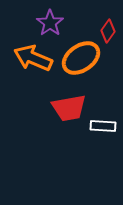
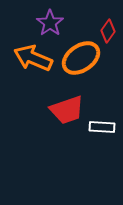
red trapezoid: moved 2 px left, 2 px down; rotated 9 degrees counterclockwise
white rectangle: moved 1 px left, 1 px down
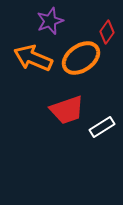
purple star: moved 2 px up; rotated 16 degrees clockwise
red diamond: moved 1 px left, 1 px down
white rectangle: rotated 35 degrees counterclockwise
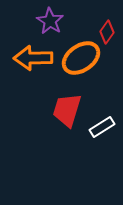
purple star: rotated 20 degrees counterclockwise
orange arrow: rotated 24 degrees counterclockwise
red trapezoid: rotated 126 degrees clockwise
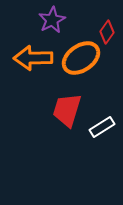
purple star: moved 2 px right, 1 px up; rotated 12 degrees clockwise
